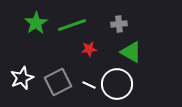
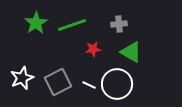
red star: moved 4 px right
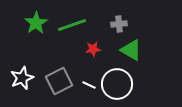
green triangle: moved 2 px up
gray square: moved 1 px right, 1 px up
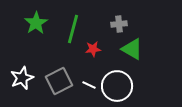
green line: moved 1 px right, 4 px down; rotated 56 degrees counterclockwise
green triangle: moved 1 px right, 1 px up
white circle: moved 2 px down
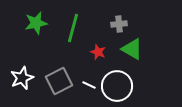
green star: rotated 20 degrees clockwise
green line: moved 1 px up
red star: moved 5 px right, 3 px down; rotated 28 degrees clockwise
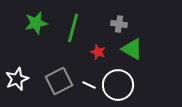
gray cross: rotated 14 degrees clockwise
white star: moved 5 px left, 1 px down
white circle: moved 1 px right, 1 px up
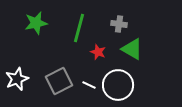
green line: moved 6 px right
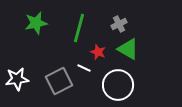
gray cross: rotated 35 degrees counterclockwise
green triangle: moved 4 px left
white star: rotated 15 degrees clockwise
white line: moved 5 px left, 17 px up
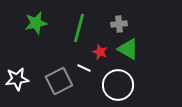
gray cross: rotated 21 degrees clockwise
red star: moved 2 px right
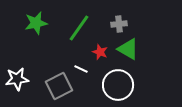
green line: rotated 20 degrees clockwise
white line: moved 3 px left, 1 px down
gray square: moved 5 px down
